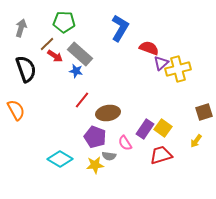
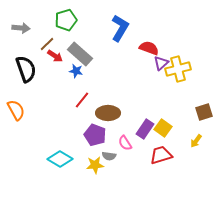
green pentagon: moved 2 px right, 2 px up; rotated 20 degrees counterclockwise
gray arrow: rotated 78 degrees clockwise
brown ellipse: rotated 10 degrees clockwise
purple pentagon: moved 2 px up
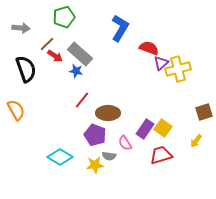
green pentagon: moved 2 px left, 3 px up
cyan diamond: moved 2 px up
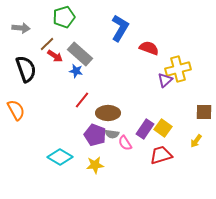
purple triangle: moved 4 px right, 17 px down
brown square: rotated 18 degrees clockwise
gray semicircle: moved 3 px right, 22 px up
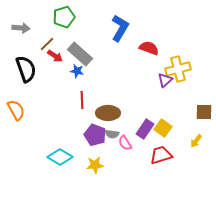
blue star: moved 1 px right
red line: rotated 42 degrees counterclockwise
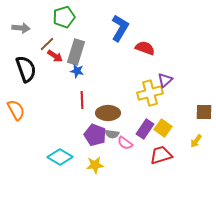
red semicircle: moved 4 px left
gray rectangle: moved 4 px left, 2 px up; rotated 65 degrees clockwise
yellow cross: moved 28 px left, 24 px down
pink semicircle: rotated 21 degrees counterclockwise
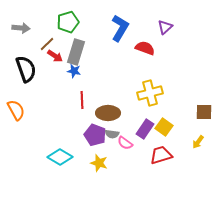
green pentagon: moved 4 px right, 5 px down
blue star: moved 3 px left
purple triangle: moved 53 px up
yellow square: moved 1 px right, 1 px up
yellow arrow: moved 2 px right, 1 px down
yellow star: moved 4 px right, 2 px up; rotated 24 degrees clockwise
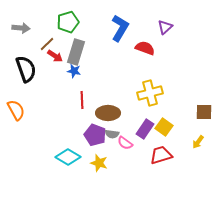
cyan diamond: moved 8 px right
